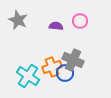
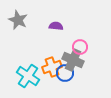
pink circle: moved 26 px down
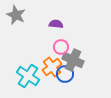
gray star: moved 2 px left, 5 px up
purple semicircle: moved 2 px up
pink circle: moved 19 px left
orange cross: rotated 18 degrees counterclockwise
blue circle: moved 1 px down
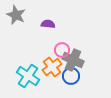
purple semicircle: moved 8 px left
pink circle: moved 1 px right, 3 px down
blue circle: moved 6 px right, 2 px down
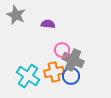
orange cross: moved 2 px right, 5 px down; rotated 24 degrees clockwise
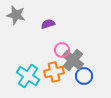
gray star: rotated 12 degrees counterclockwise
purple semicircle: rotated 24 degrees counterclockwise
gray cross: rotated 15 degrees clockwise
blue circle: moved 13 px right
